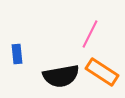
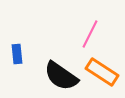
black semicircle: rotated 45 degrees clockwise
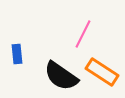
pink line: moved 7 px left
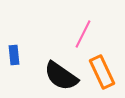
blue rectangle: moved 3 px left, 1 px down
orange rectangle: rotated 32 degrees clockwise
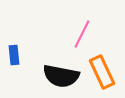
pink line: moved 1 px left
black semicircle: rotated 24 degrees counterclockwise
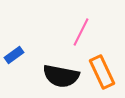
pink line: moved 1 px left, 2 px up
blue rectangle: rotated 60 degrees clockwise
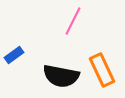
pink line: moved 8 px left, 11 px up
orange rectangle: moved 2 px up
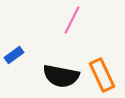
pink line: moved 1 px left, 1 px up
orange rectangle: moved 5 px down
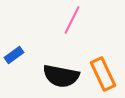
orange rectangle: moved 1 px right, 1 px up
